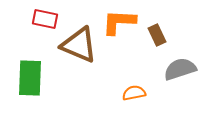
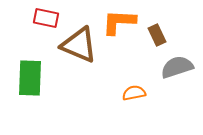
red rectangle: moved 1 px right, 1 px up
gray semicircle: moved 3 px left, 2 px up
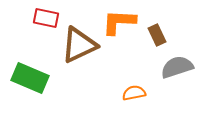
brown triangle: rotated 48 degrees counterclockwise
green rectangle: rotated 69 degrees counterclockwise
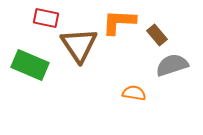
brown rectangle: rotated 15 degrees counterclockwise
brown triangle: rotated 39 degrees counterclockwise
gray semicircle: moved 5 px left, 2 px up
green rectangle: moved 13 px up
orange semicircle: rotated 20 degrees clockwise
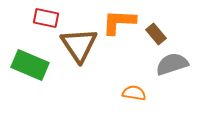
brown rectangle: moved 1 px left, 1 px up
gray semicircle: moved 1 px up
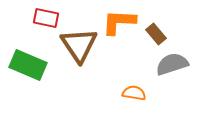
green rectangle: moved 2 px left
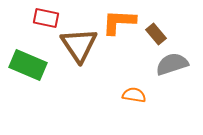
orange semicircle: moved 2 px down
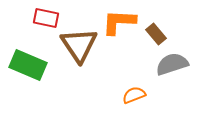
orange semicircle: rotated 30 degrees counterclockwise
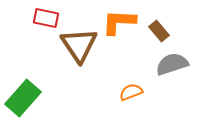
brown rectangle: moved 3 px right, 3 px up
green rectangle: moved 5 px left, 33 px down; rotated 72 degrees counterclockwise
orange semicircle: moved 3 px left, 3 px up
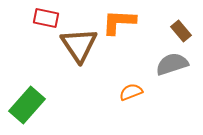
brown rectangle: moved 22 px right
green rectangle: moved 4 px right, 7 px down
